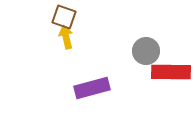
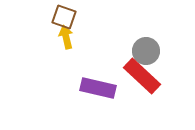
red rectangle: moved 29 px left, 4 px down; rotated 42 degrees clockwise
purple rectangle: moved 6 px right; rotated 28 degrees clockwise
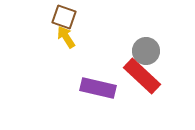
yellow arrow: rotated 20 degrees counterclockwise
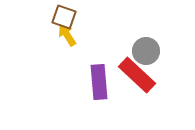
yellow arrow: moved 1 px right, 2 px up
red rectangle: moved 5 px left, 1 px up
purple rectangle: moved 1 px right, 6 px up; rotated 72 degrees clockwise
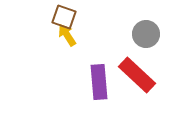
gray circle: moved 17 px up
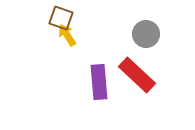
brown square: moved 3 px left, 1 px down
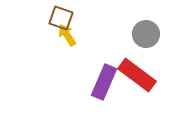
red rectangle: rotated 6 degrees counterclockwise
purple rectangle: moved 5 px right; rotated 28 degrees clockwise
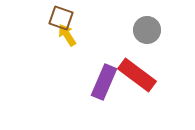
gray circle: moved 1 px right, 4 px up
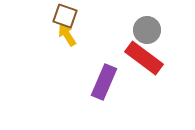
brown square: moved 4 px right, 2 px up
red rectangle: moved 7 px right, 17 px up
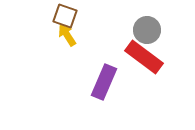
red rectangle: moved 1 px up
